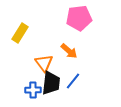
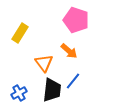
pink pentagon: moved 3 px left, 2 px down; rotated 25 degrees clockwise
black trapezoid: moved 1 px right, 7 px down
blue cross: moved 14 px left, 3 px down; rotated 28 degrees counterclockwise
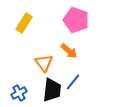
yellow rectangle: moved 4 px right, 10 px up
blue line: moved 1 px down
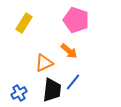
orange triangle: rotated 42 degrees clockwise
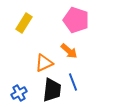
blue line: rotated 60 degrees counterclockwise
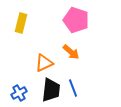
yellow rectangle: moved 3 px left; rotated 18 degrees counterclockwise
orange arrow: moved 2 px right, 1 px down
blue line: moved 6 px down
black trapezoid: moved 1 px left
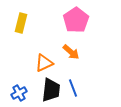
pink pentagon: rotated 20 degrees clockwise
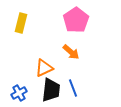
orange triangle: moved 5 px down
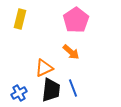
yellow rectangle: moved 1 px left, 4 px up
